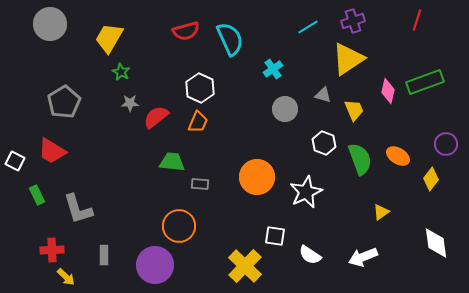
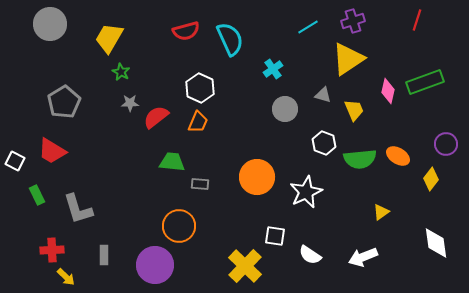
green semicircle at (360, 159): rotated 104 degrees clockwise
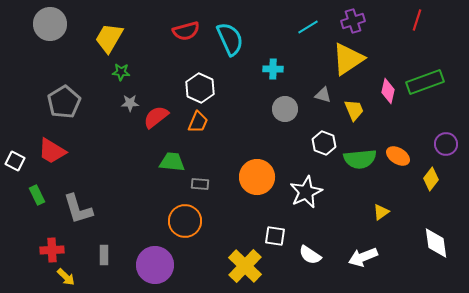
cyan cross at (273, 69): rotated 36 degrees clockwise
green star at (121, 72): rotated 24 degrees counterclockwise
orange circle at (179, 226): moved 6 px right, 5 px up
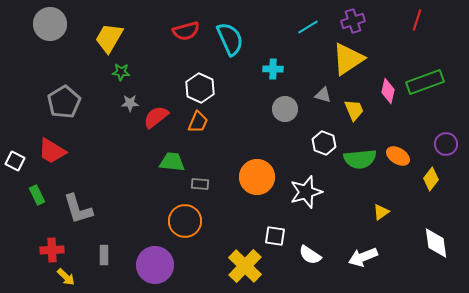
white star at (306, 192): rotated 8 degrees clockwise
